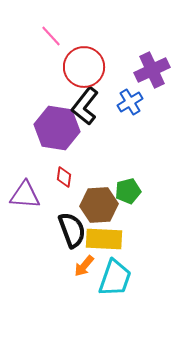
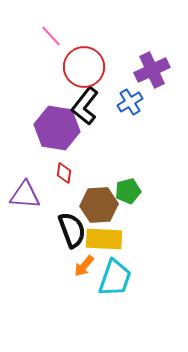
red diamond: moved 4 px up
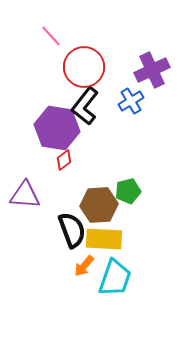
blue cross: moved 1 px right, 1 px up
red diamond: moved 13 px up; rotated 45 degrees clockwise
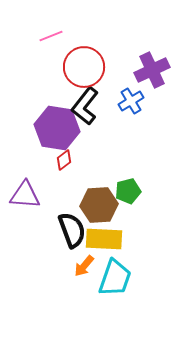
pink line: rotated 70 degrees counterclockwise
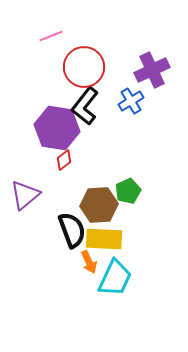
green pentagon: rotated 10 degrees counterclockwise
purple triangle: rotated 44 degrees counterclockwise
orange arrow: moved 5 px right, 4 px up; rotated 65 degrees counterclockwise
cyan trapezoid: rotated 6 degrees clockwise
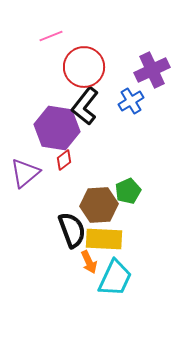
purple triangle: moved 22 px up
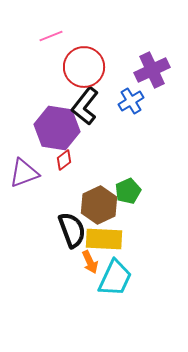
purple triangle: moved 1 px left; rotated 20 degrees clockwise
brown hexagon: rotated 21 degrees counterclockwise
orange arrow: moved 1 px right
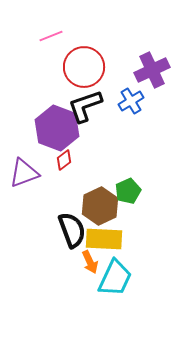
black L-shape: rotated 33 degrees clockwise
purple hexagon: rotated 12 degrees clockwise
brown hexagon: moved 1 px right, 1 px down
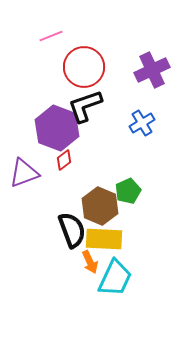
blue cross: moved 11 px right, 22 px down
brown hexagon: rotated 12 degrees counterclockwise
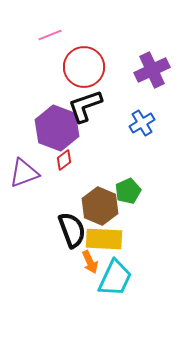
pink line: moved 1 px left, 1 px up
